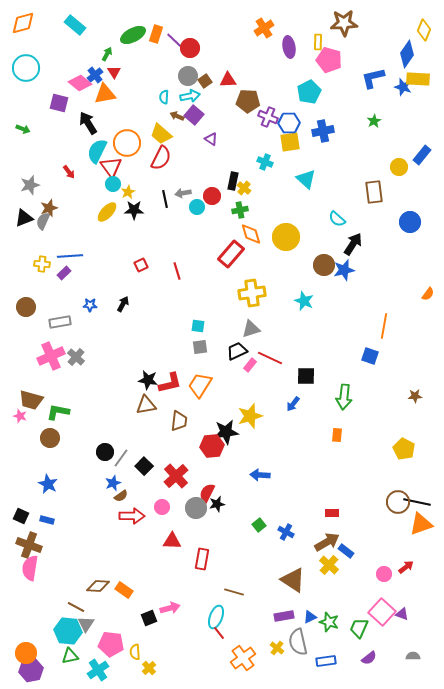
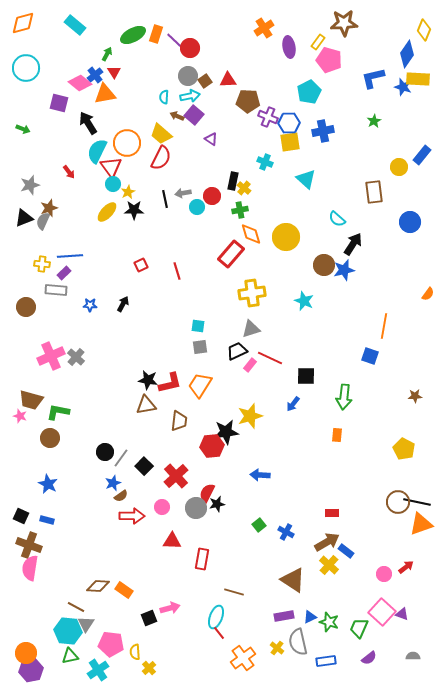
yellow rectangle at (318, 42): rotated 35 degrees clockwise
gray rectangle at (60, 322): moved 4 px left, 32 px up; rotated 15 degrees clockwise
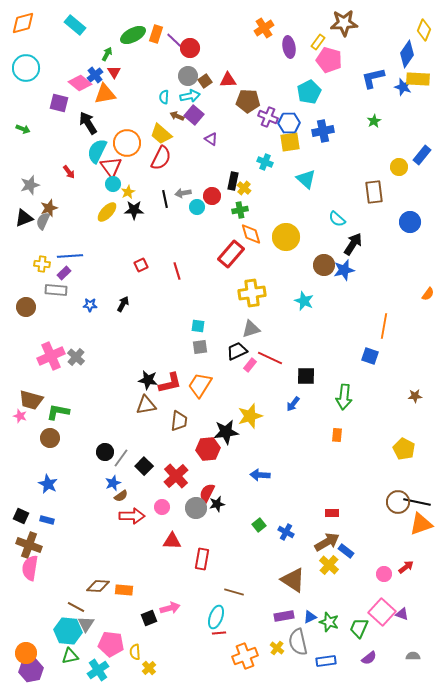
red hexagon at (212, 446): moved 4 px left, 3 px down
orange rectangle at (124, 590): rotated 30 degrees counterclockwise
red line at (219, 633): rotated 56 degrees counterclockwise
orange cross at (243, 658): moved 2 px right, 2 px up; rotated 15 degrees clockwise
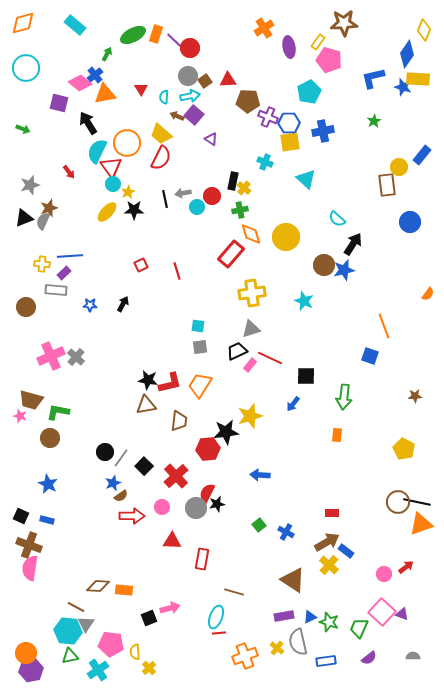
red triangle at (114, 72): moved 27 px right, 17 px down
brown rectangle at (374, 192): moved 13 px right, 7 px up
orange line at (384, 326): rotated 30 degrees counterclockwise
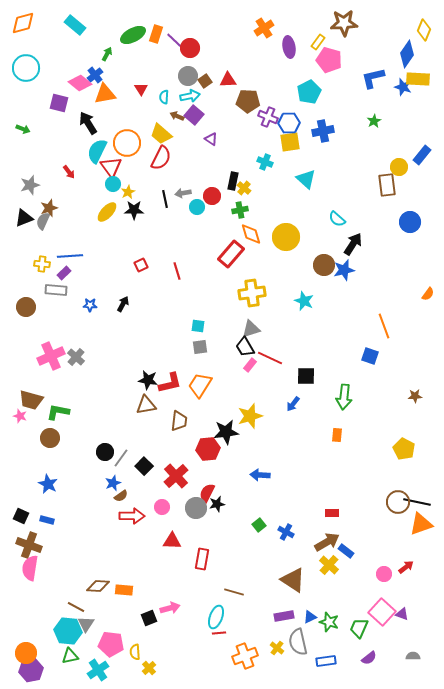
black trapezoid at (237, 351): moved 8 px right, 4 px up; rotated 95 degrees counterclockwise
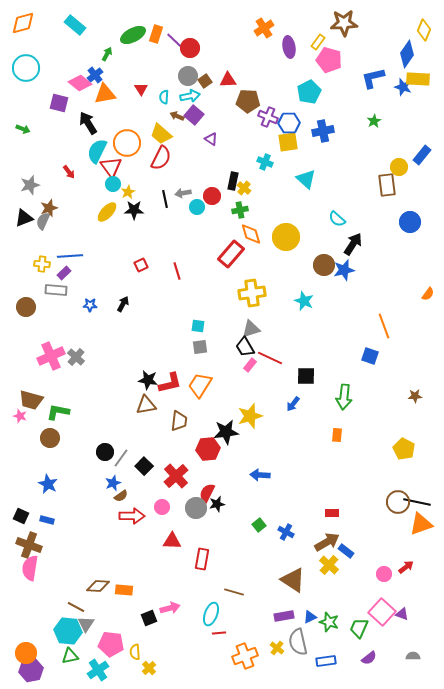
yellow square at (290, 142): moved 2 px left
cyan ellipse at (216, 617): moved 5 px left, 3 px up
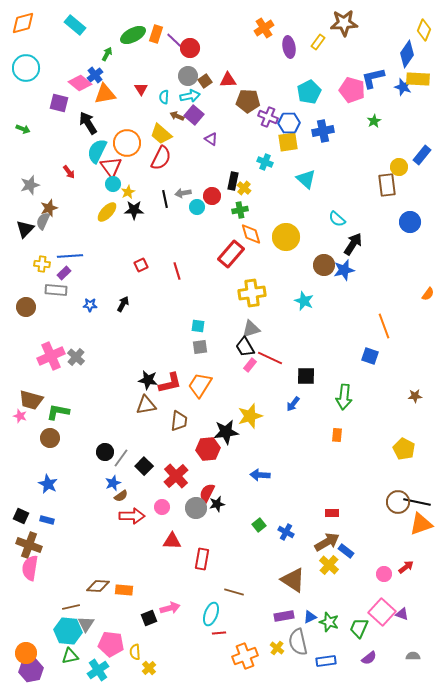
pink pentagon at (329, 60): moved 23 px right, 30 px down
black triangle at (24, 218): moved 1 px right, 11 px down; rotated 24 degrees counterclockwise
brown line at (76, 607): moved 5 px left; rotated 42 degrees counterclockwise
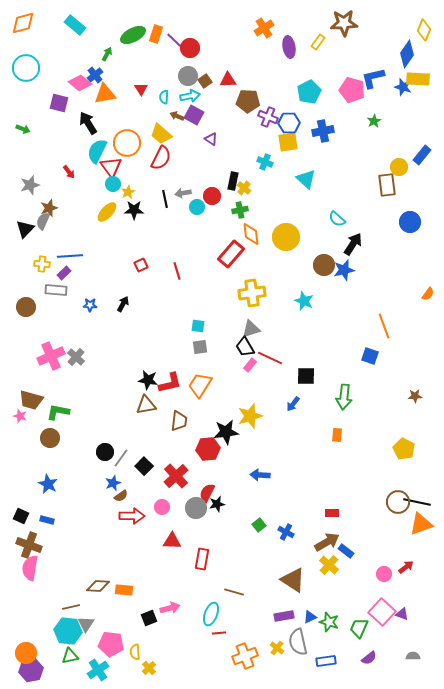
purple square at (194, 115): rotated 12 degrees counterclockwise
orange diamond at (251, 234): rotated 10 degrees clockwise
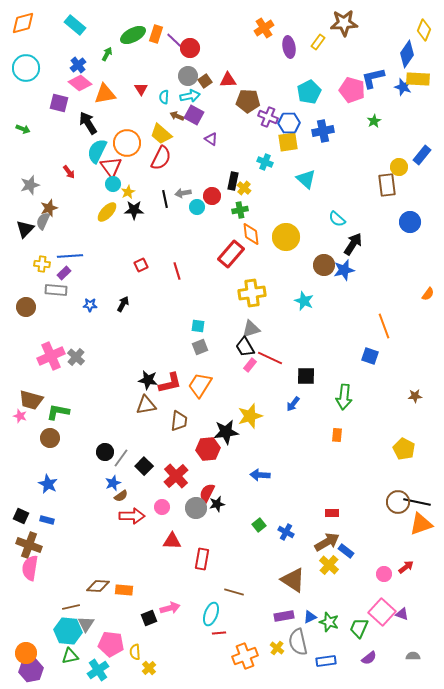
blue cross at (95, 75): moved 17 px left, 10 px up
gray square at (200, 347): rotated 14 degrees counterclockwise
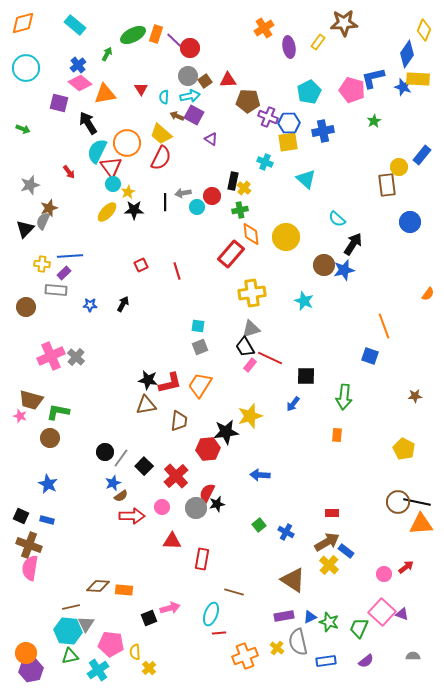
black line at (165, 199): moved 3 px down; rotated 12 degrees clockwise
orange triangle at (421, 524): rotated 15 degrees clockwise
purple semicircle at (369, 658): moved 3 px left, 3 px down
